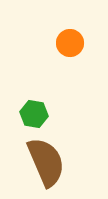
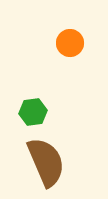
green hexagon: moved 1 px left, 2 px up; rotated 16 degrees counterclockwise
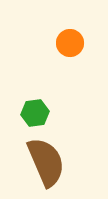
green hexagon: moved 2 px right, 1 px down
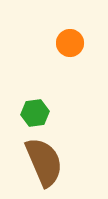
brown semicircle: moved 2 px left
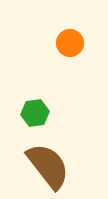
brown semicircle: moved 4 px right, 4 px down; rotated 15 degrees counterclockwise
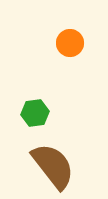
brown semicircle: moved 5 px right
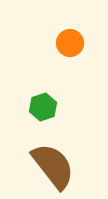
green hexagon: moved 8 px right, 6 px up; rotated 12 degrees counterclockwise
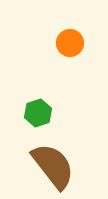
green hexagon: moved 5 px left, 6 px down
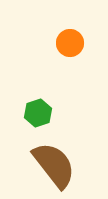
brown semicircle: moved 1 px right, 1 px up
